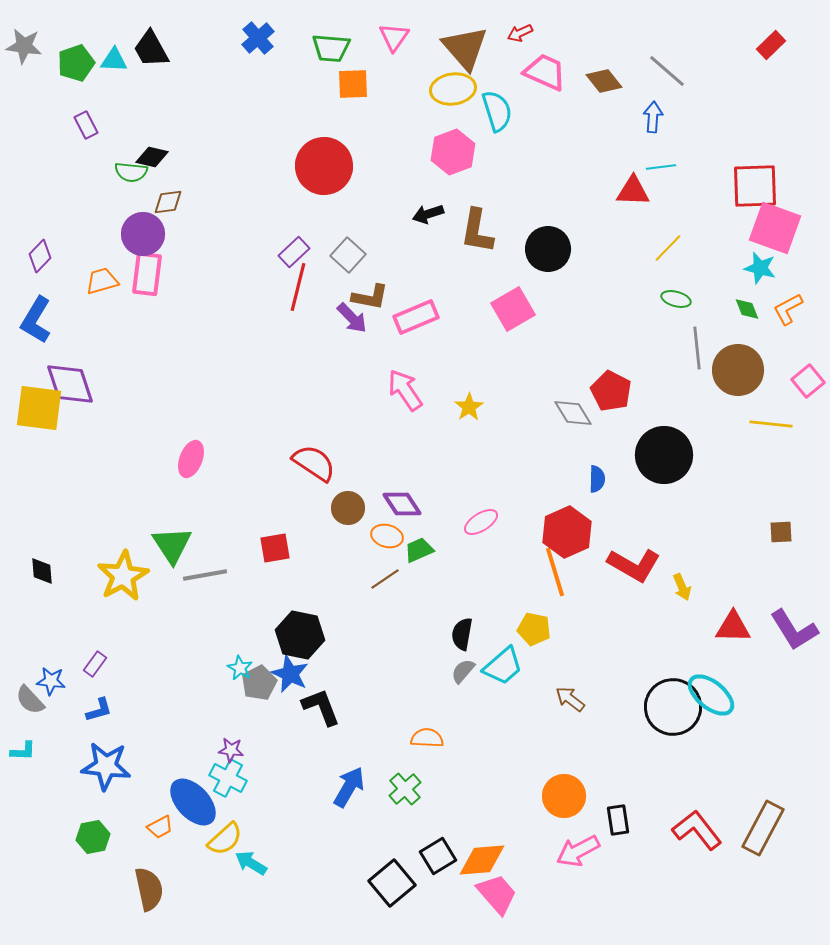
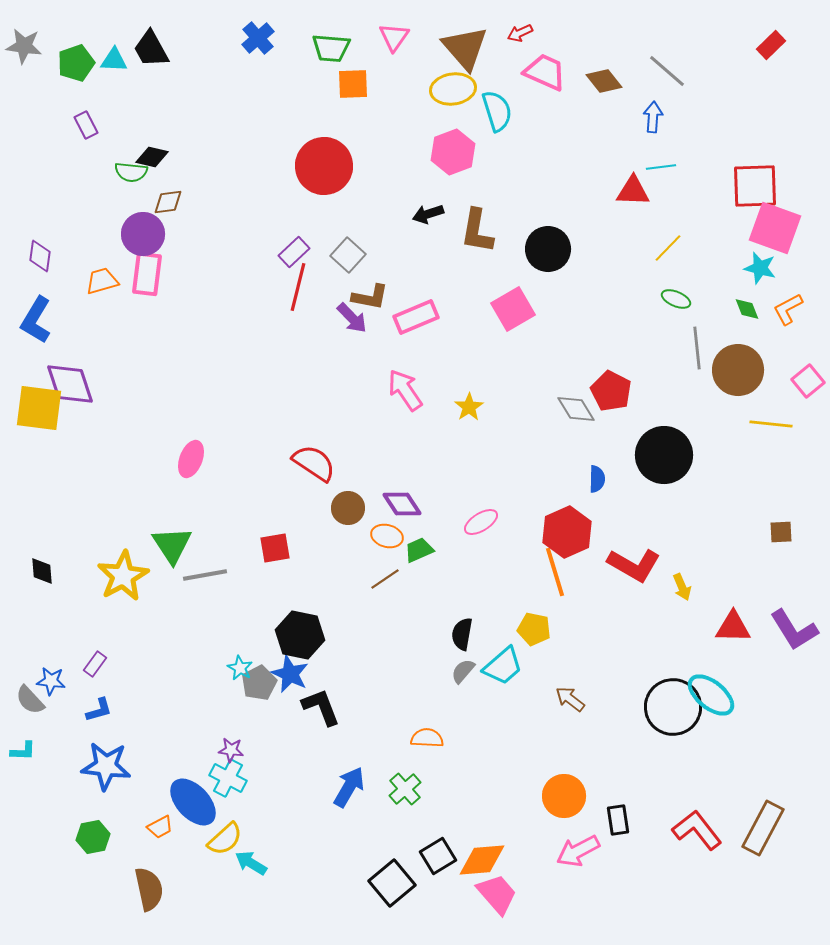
purple diamond at (40, 256): rotated 36 degrees counterclockwise
green ellipse at (676, 299): rotated 8 degrees clockwise
gray diamond at (573, 413): moved 3 px right, 4 px up
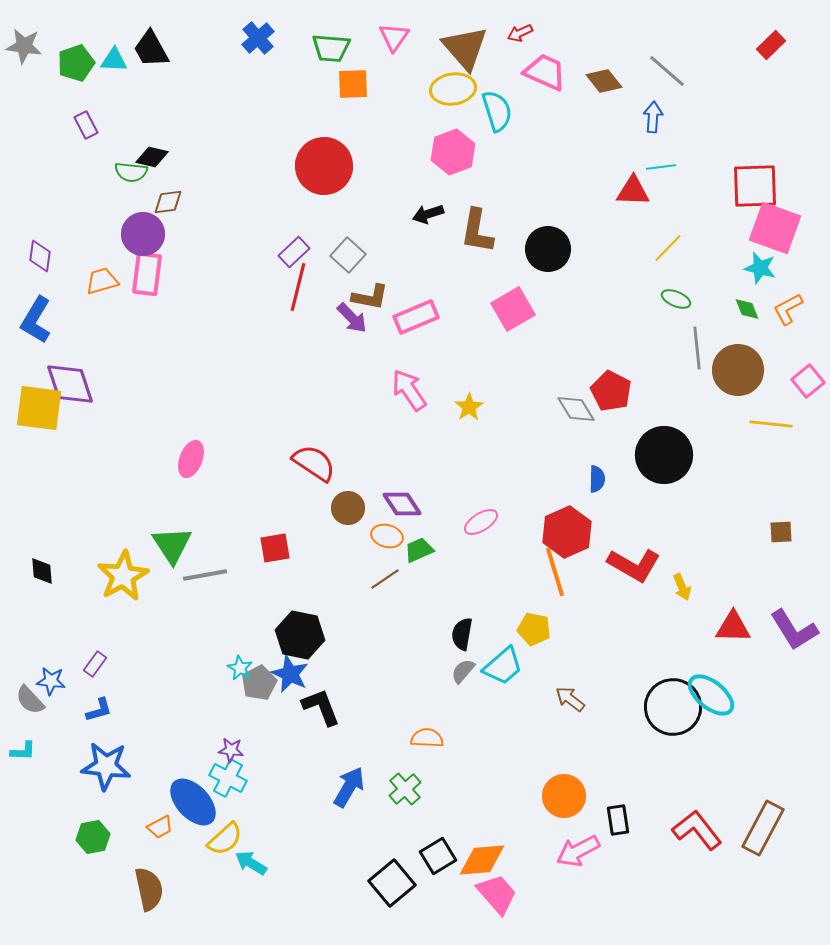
pink arrow at (405, 390): moved 4 px right
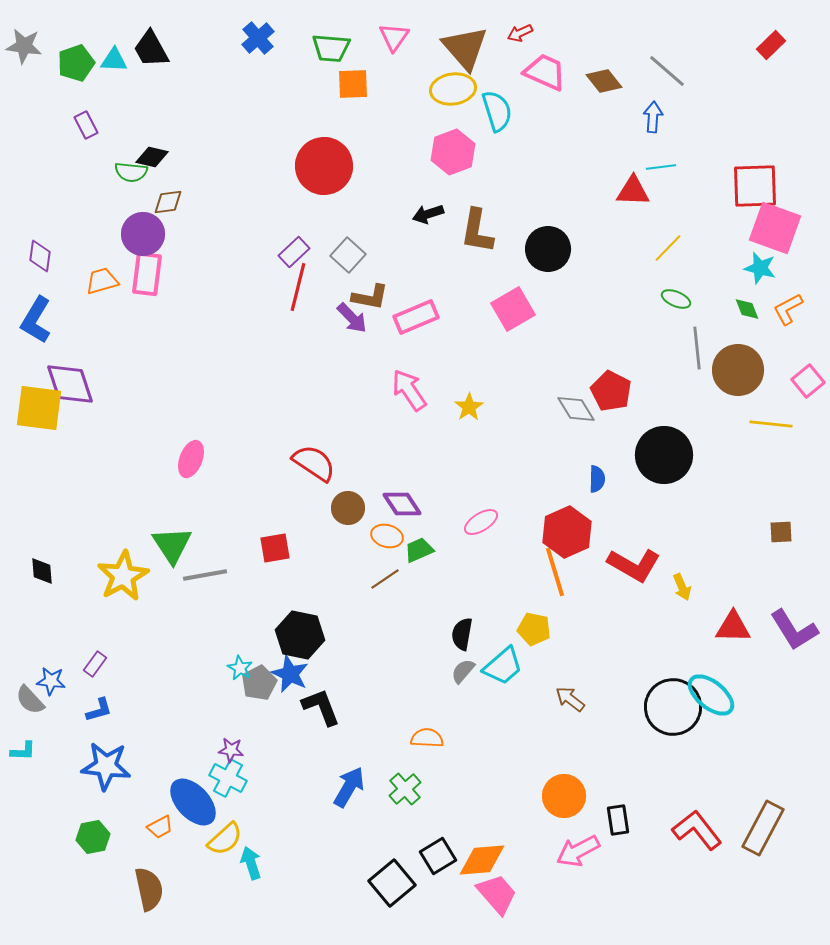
cyan arrow at (251, 863): rotated 40 degrees clockwise
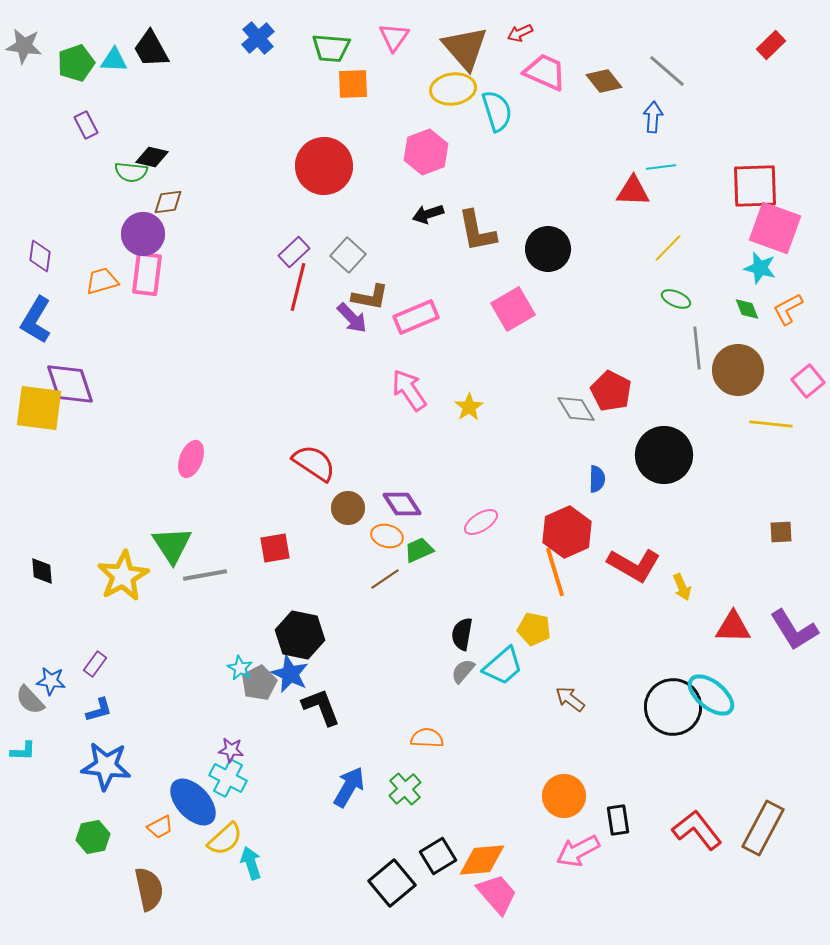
pink hexagon at (453, 152): moved 27 px left
brown L-shape at (477, 231): rotated 21 degrees counterclockwise
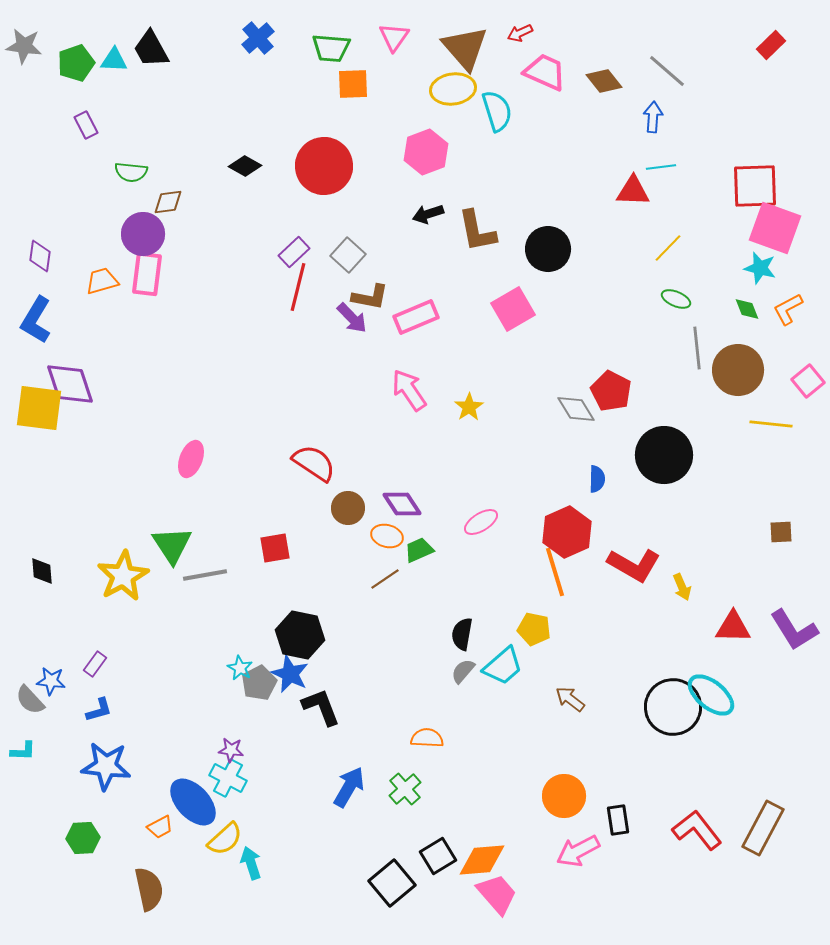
black diamond at (152, 157): moved 93 px right, 9 px down; rotated 16 degrees clockwise
green hexagon at (93, 837): moved 10 px left, 1 px down; rotated 8 degrees clockwise
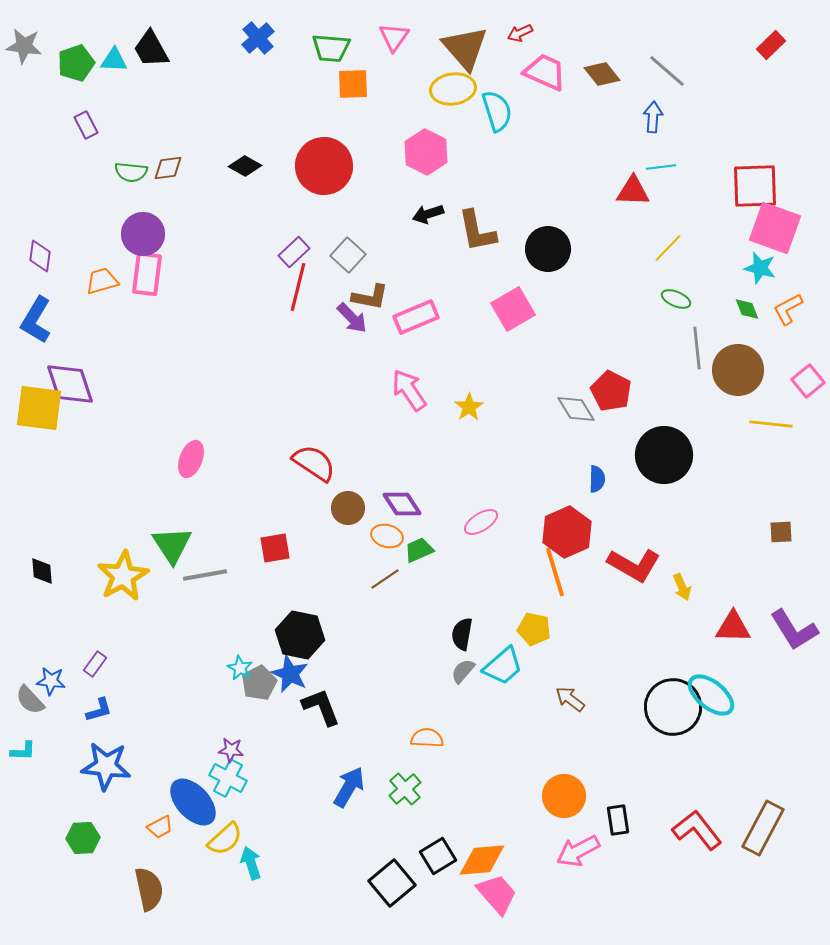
brown diamond at (604, 81): moved 2 px left, 7 px up
pink hexagon at (426, 152): rotated 12 degrees counterclockwise
brown diamond at (168, 202): moved 34 px up
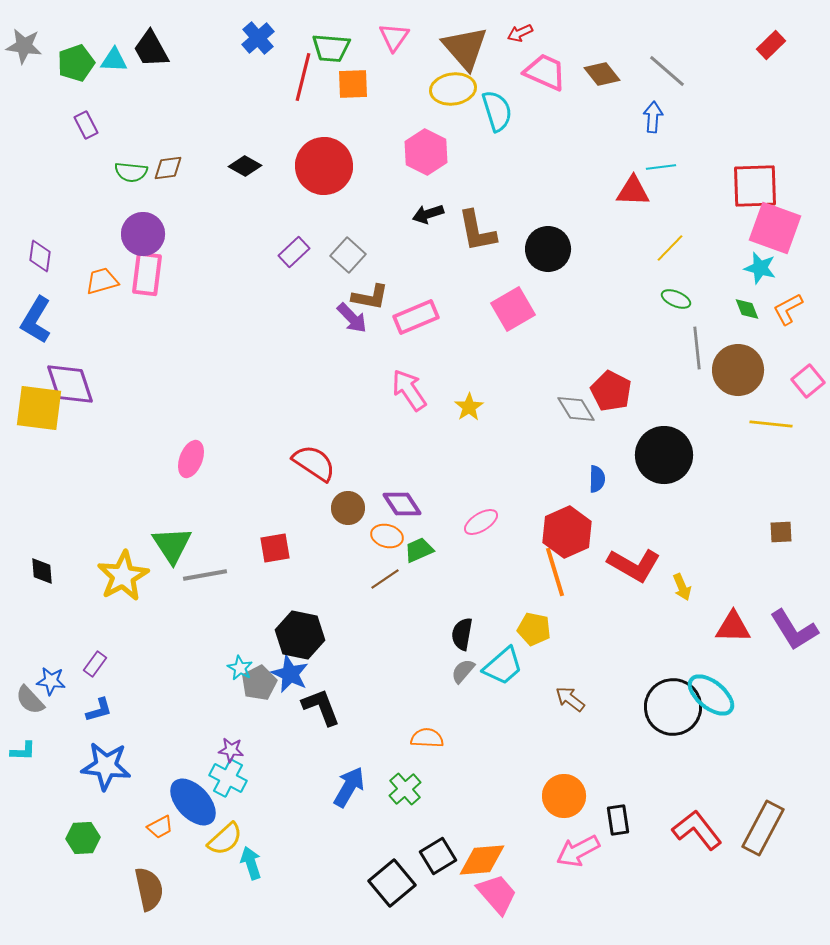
yellow line at (668, 248): moved 2 px right
red line at (298, 287): moved 5 px right, 210 px up
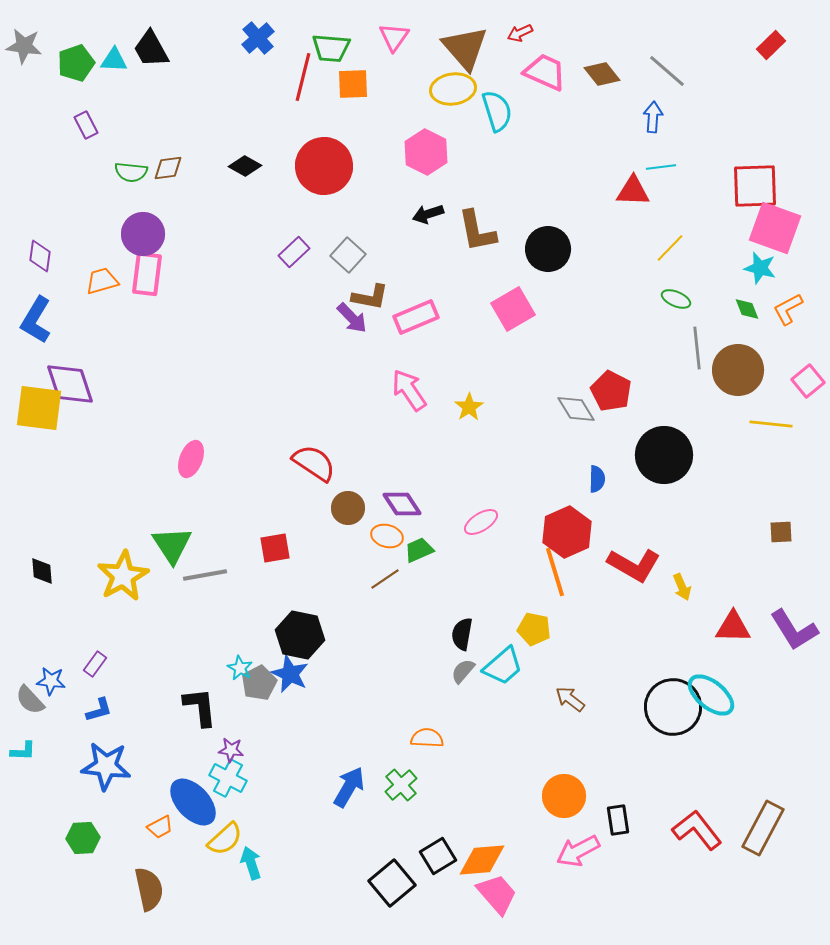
black L-shape at (321, 707): moved 121 px left; rotated 15 degrees clockwise
green cross at (405, 789): moved 4 px left, 4 px up
